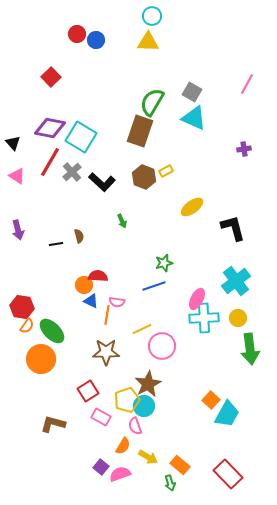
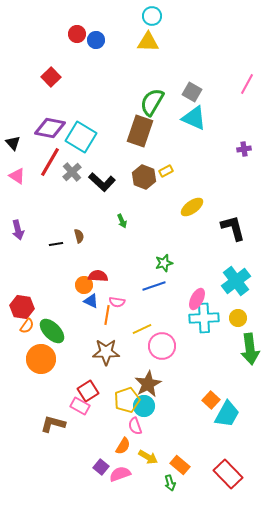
pink rectangle at (101, 417): moved 21 px left, 11 px up
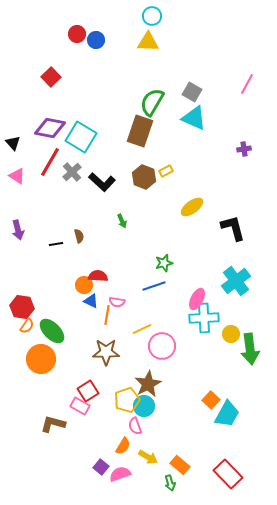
yellow circle at (238, 318): moved 7 px left, 16 px down
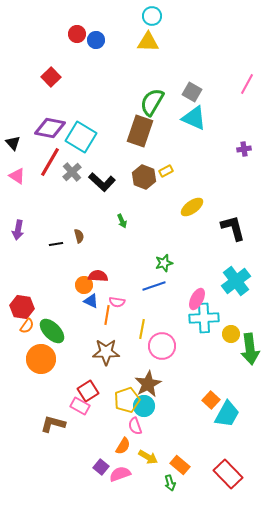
purple arrow at (18, 230): rotated 24 degrees clockwise
yellow line at (142, 329): rotated 54 degrees counterclockwise
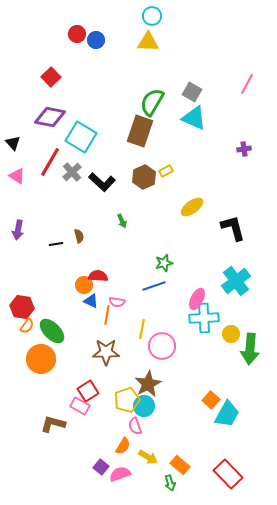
purple diamond at (50, 128): moved 11 px up
brown hexagon at (144, 177): rotated 15 degrees clockwise
green arrow at (250, 349): rotated 12 degrees clockwise
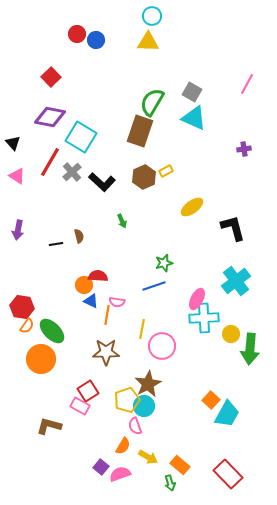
brown L-shape at (53, 424): moved 4 px left, 2 px down
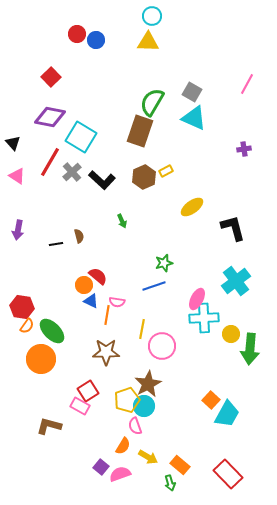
black L-shape at (102, 182): moved 2 px up
red semicircle at (98, 276): rotated 36 degrees clockwise
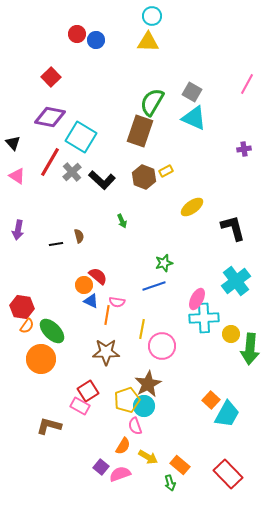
brown hexagon at (144, 177): rotated 15 degrees counterclockwise
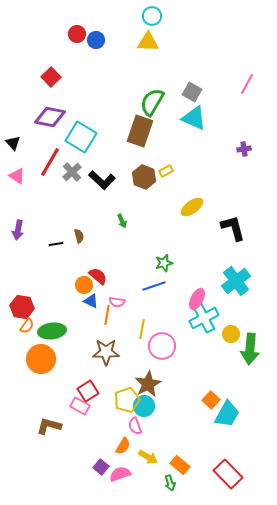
cyan cross at (204, 318): rotated 24 degrees counterclockwise
green ellipse at (52, 331): rotated 52 degrees counterclockwise
